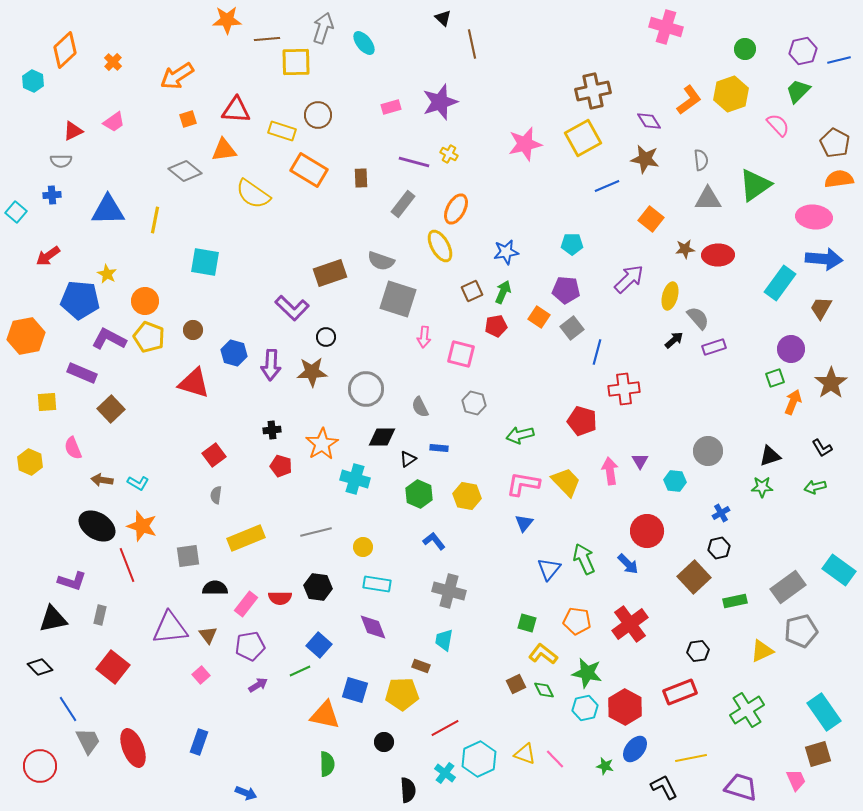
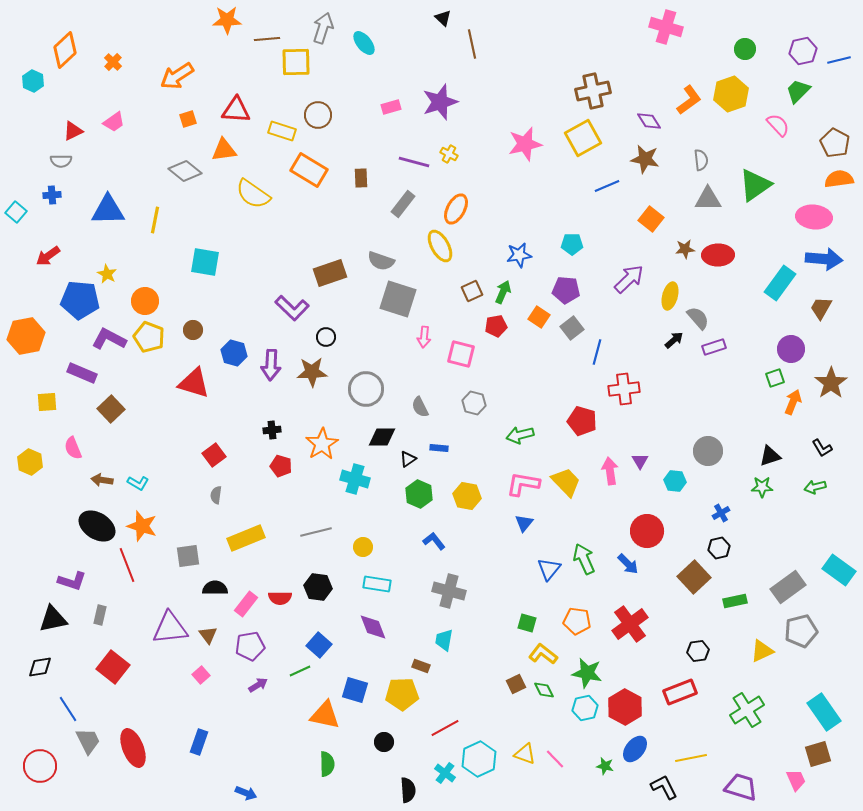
blue star at (506, 252): moved 13 px right, 3 px down
black diamond at (40, 667): rotated 55 degrees counterclockwise
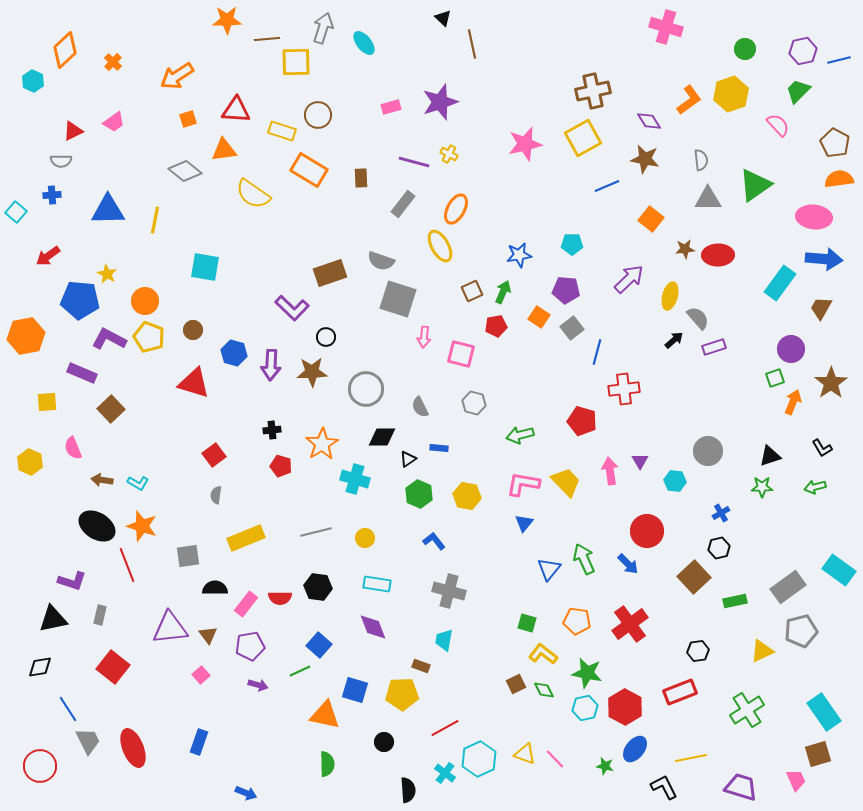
cyan square at (205, 262): moved 5 px down
yellow circle at (363, 547): moved 2 px right, 9 px up
purple arrow at (258, 685): rotated 48 degrees clockwise
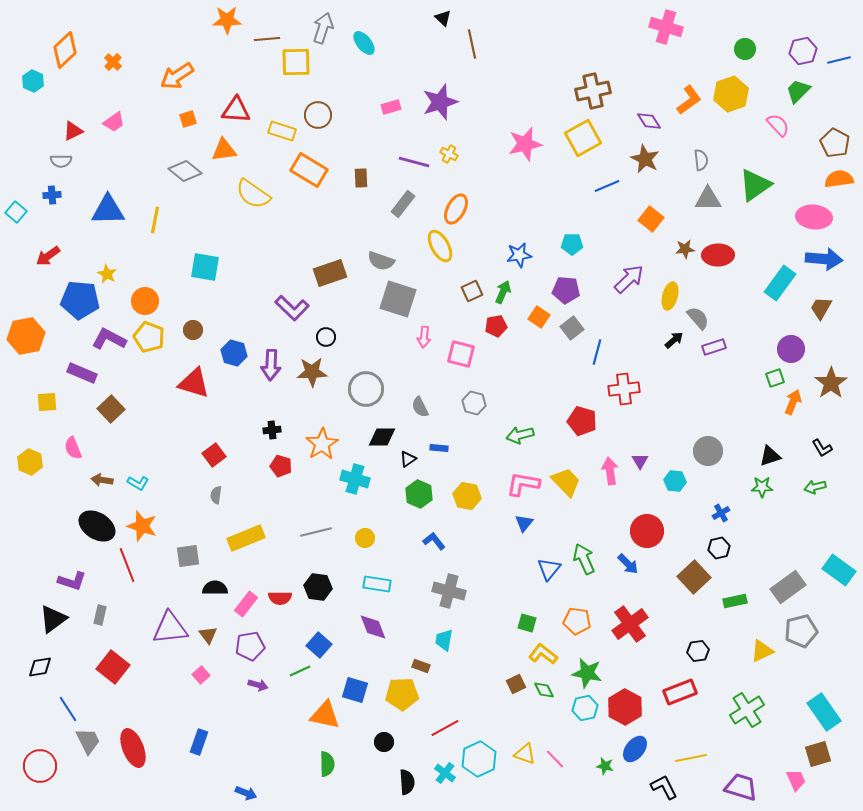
brown star at (645, 159): rotated 16 degrees clockwise
black triangle at (53, 619): rotated 24 degrees counterclockwise
black semicircle at (408, 790): moved 1 px left, 8 px up
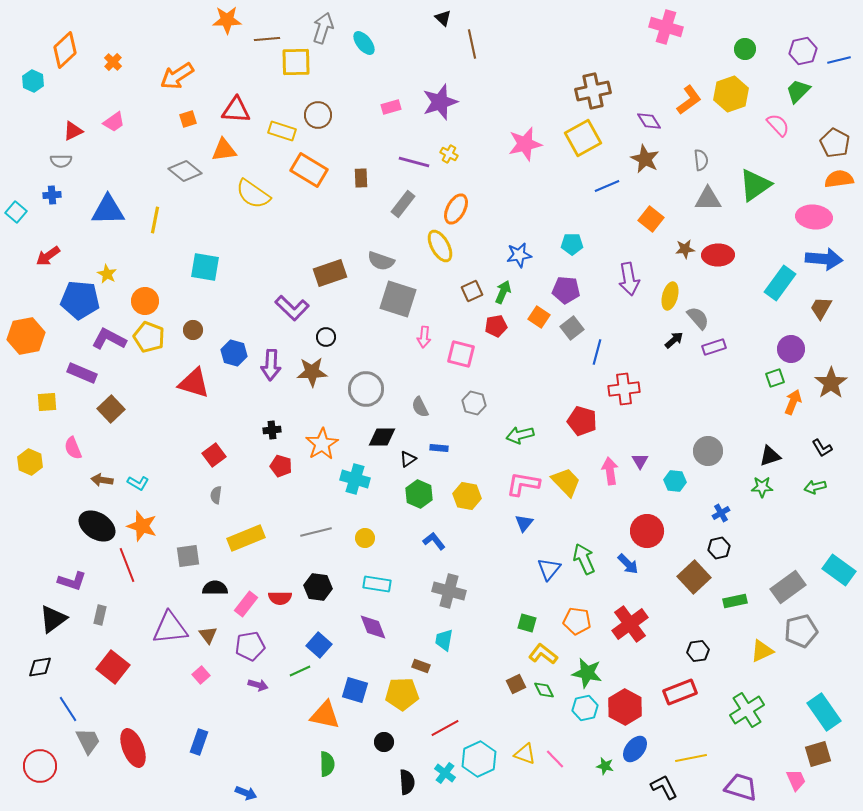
purple arrow at (629, 279): rotated 124 degrees clockwise
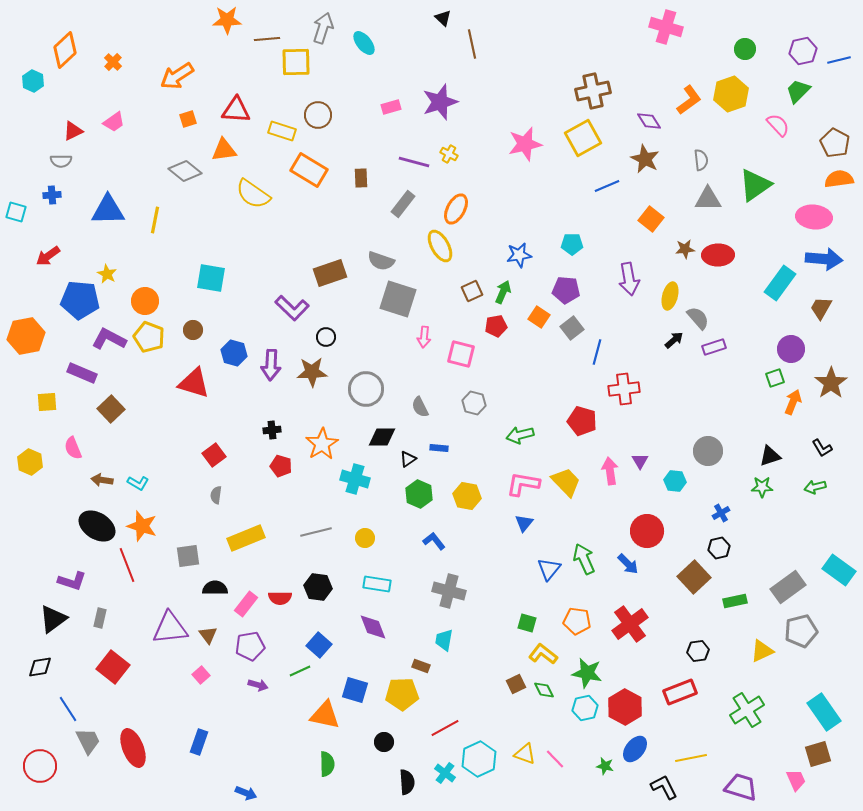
cyan square at (16, 212): rotated 25 degrees counterclockwise
cyan square at (205, 267): moved 6 px right, 11 px down
gray rectangle at (100, 615): moved 3 px down
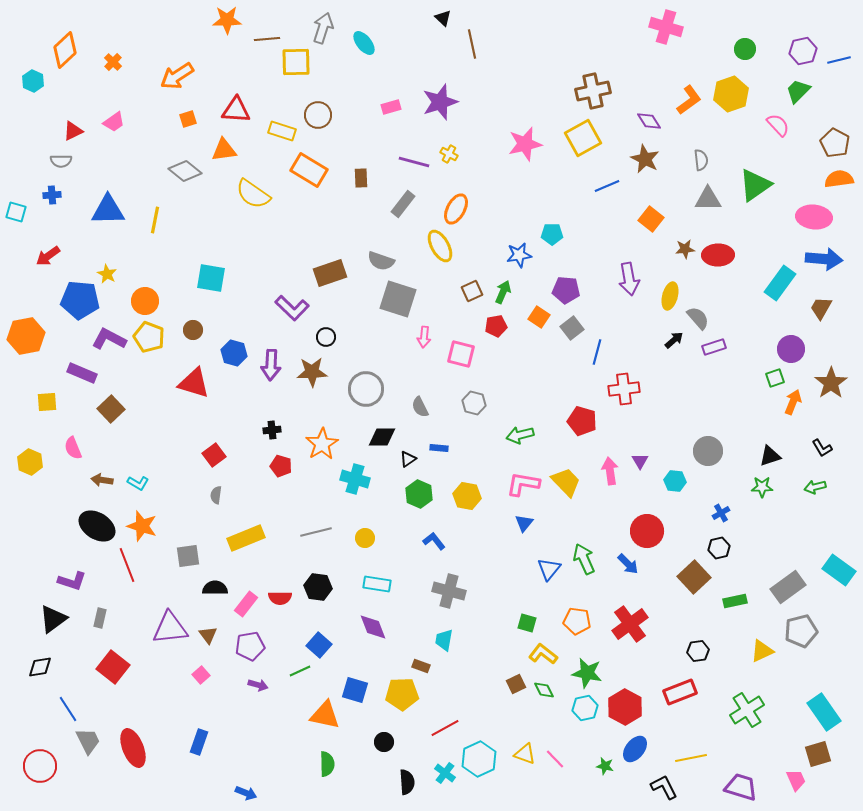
cyan pentagon at (572, 244): moved 20 px left, 10 px up
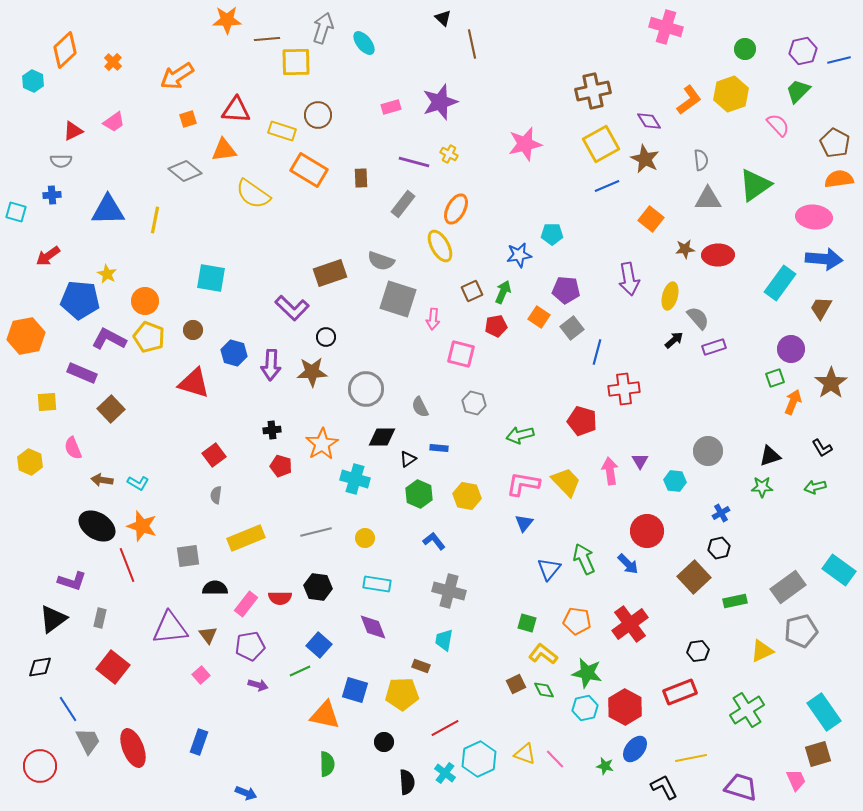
yellow square at (583, 138): moved 18 px right, 6 px down
pink arrow at (424, 337): moved 9 px right, 18 px up
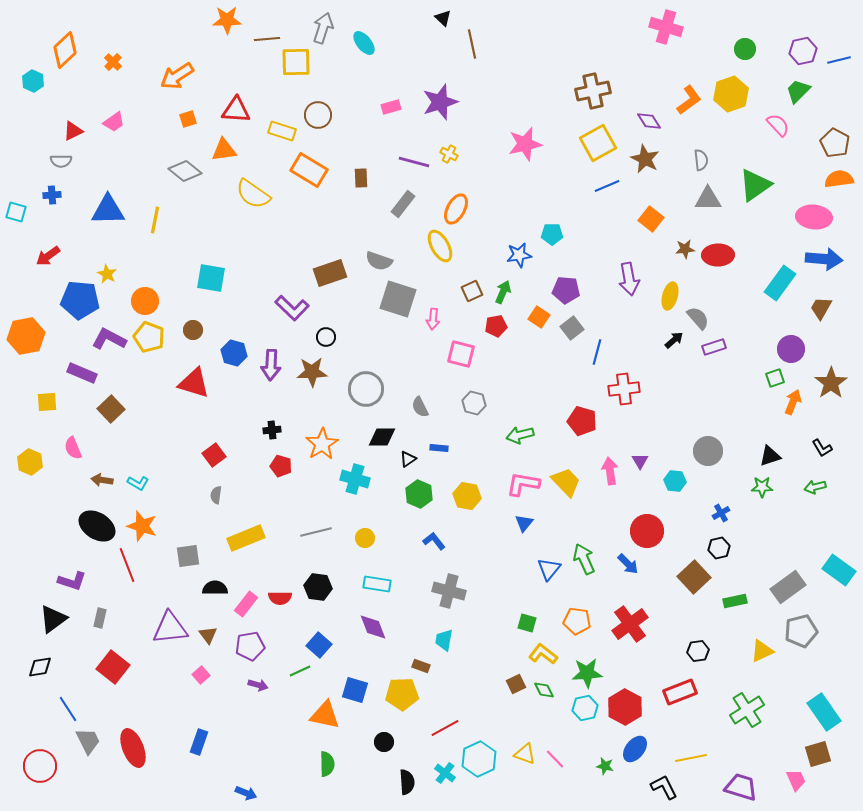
yellow square at (601, 144): moved 3 px left, 1 px up
gray semicircle at (381, 261): moved 2 px left
green star at (587, 673): rotated 16 degrees counterclockwise
